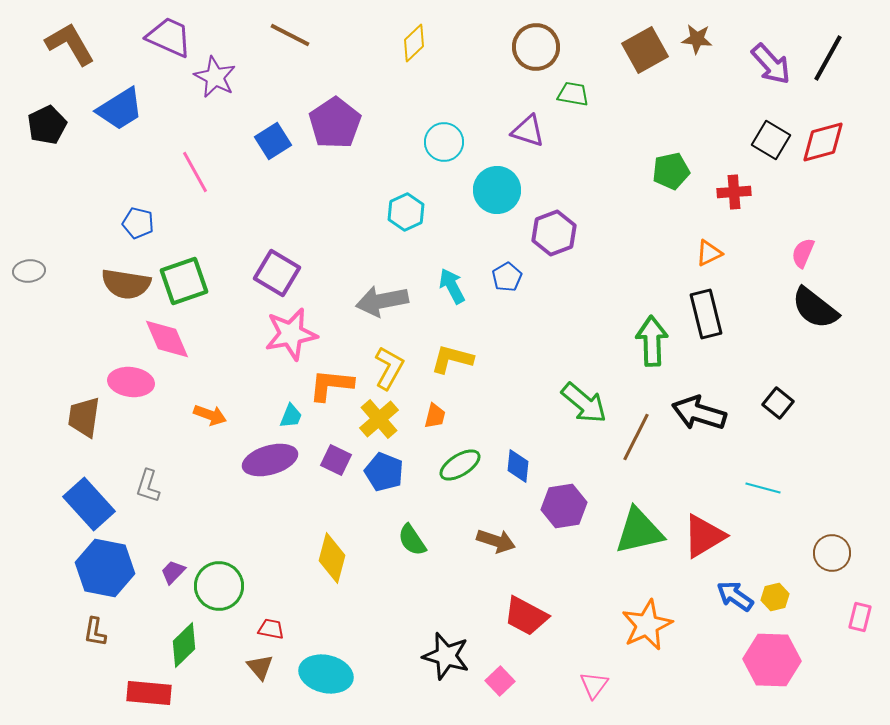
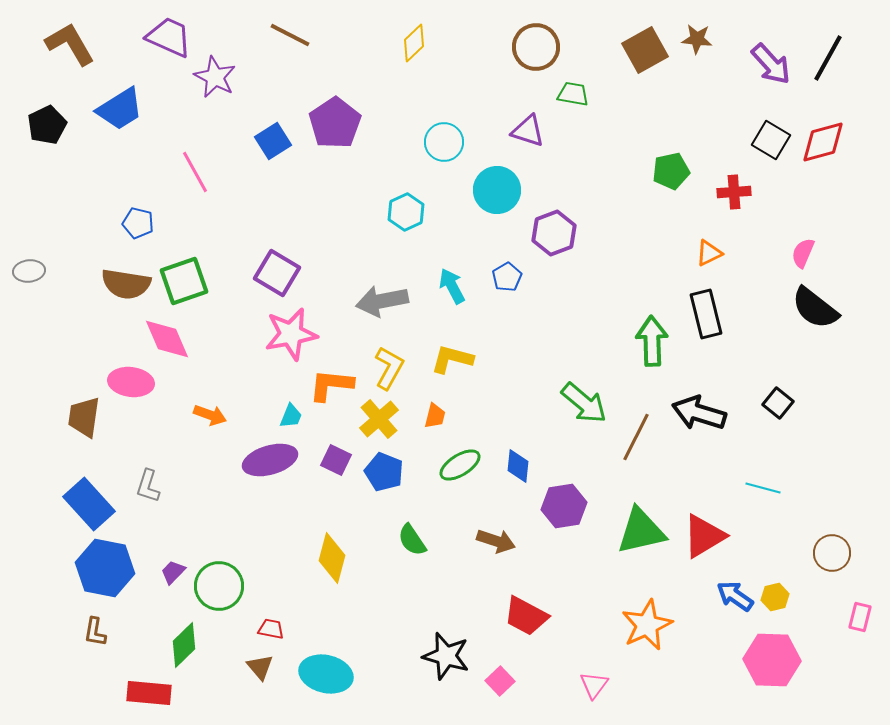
green triangle at (639, 531): moved 2 px right
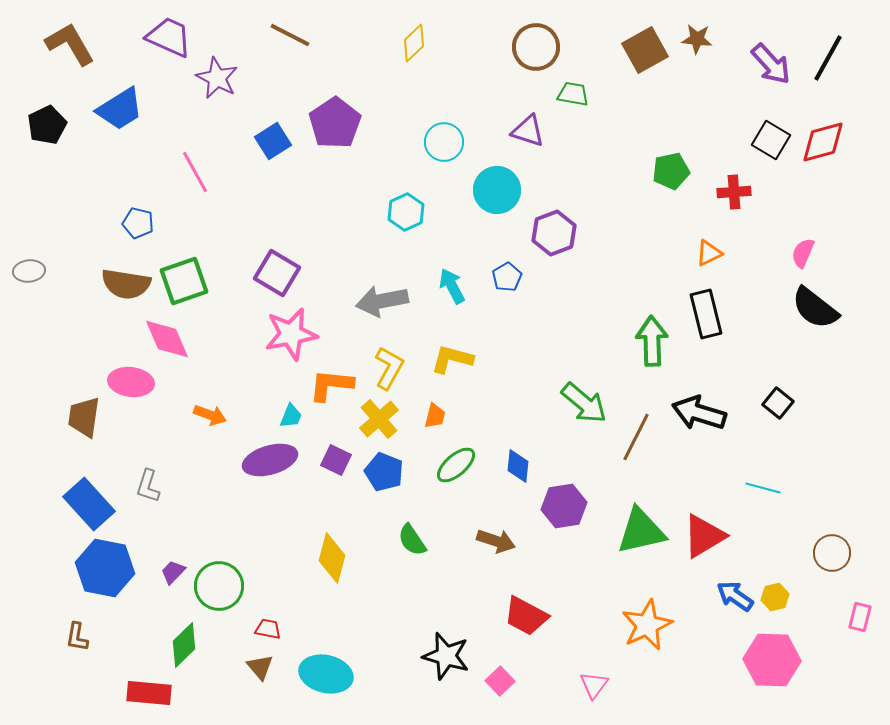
purple star at (215, 77): moved 2 px right, 1 px down
green ellipse at (460, 465): moved 4 px left; rotated 9 degrees counterclockwise
red trapezoid at (271, 629): moved 3 px left
brown L-shape at (95, 632): moved 18 px left, 5 px down
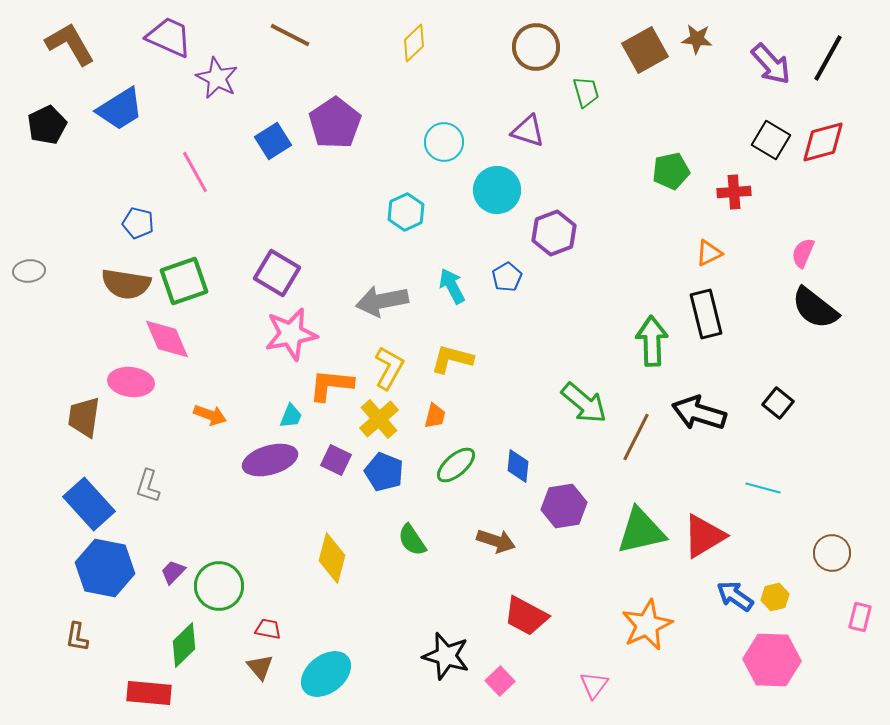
green trapezoid at (573, 94): moved 13 px right, 2 px up; rotated 64 degrees clockwise
cyan ellipse at (326, 674): rotated 51 degrees counterclockwise
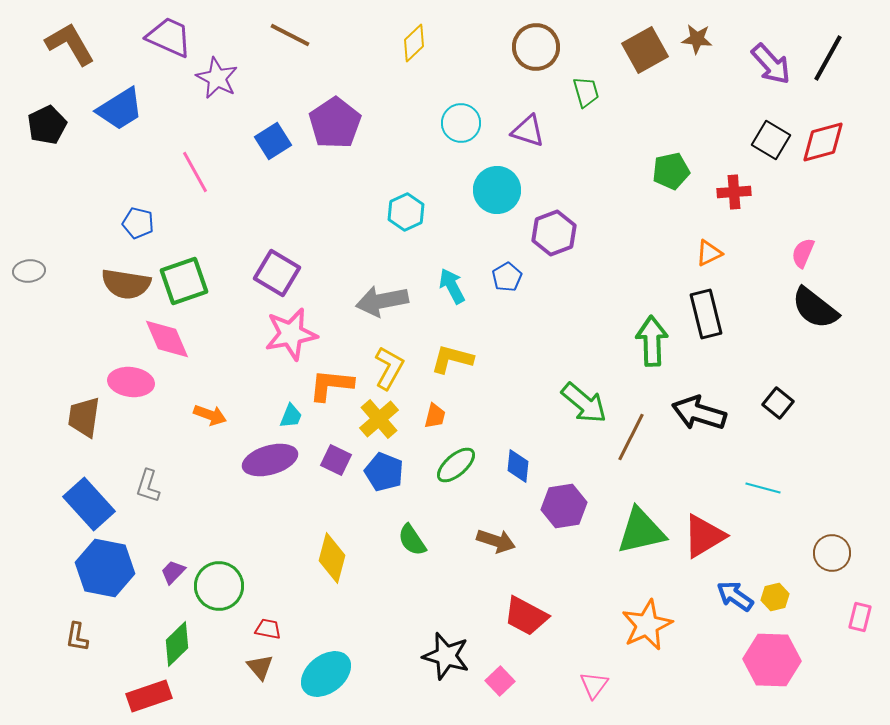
cyan circle at (444, 142): moved 17 px right, 19 px up
brown line at (636, 437): moved 5 px left
green diamond at (184, 645): moved 7 px left, 1 px up
red rectangle at (149, 693): moved 3 px down; rotated 24 degrees counterclockwise
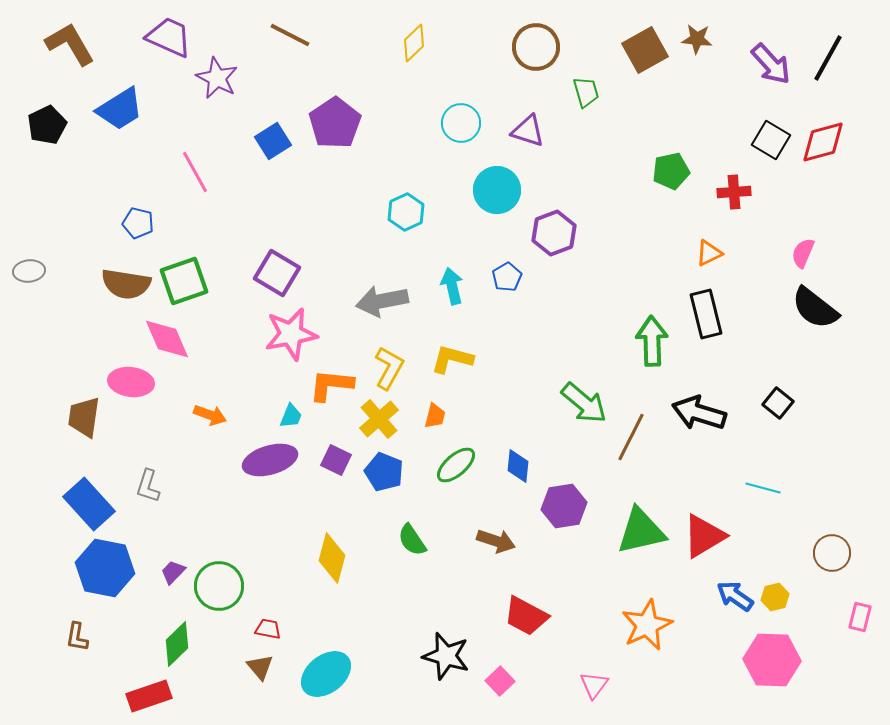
cyan arrow at (452, 286): rotated 15 degrees clockwise
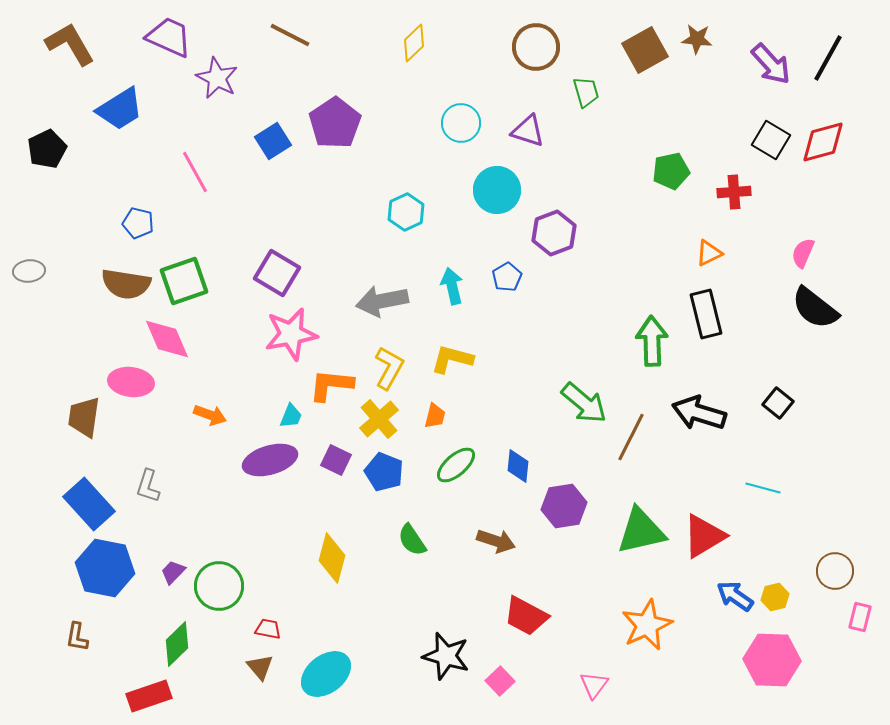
black pentagon at (47, 125): moved 24 px down
brown circle at (832, 553): moved 3 px right, 18 px down
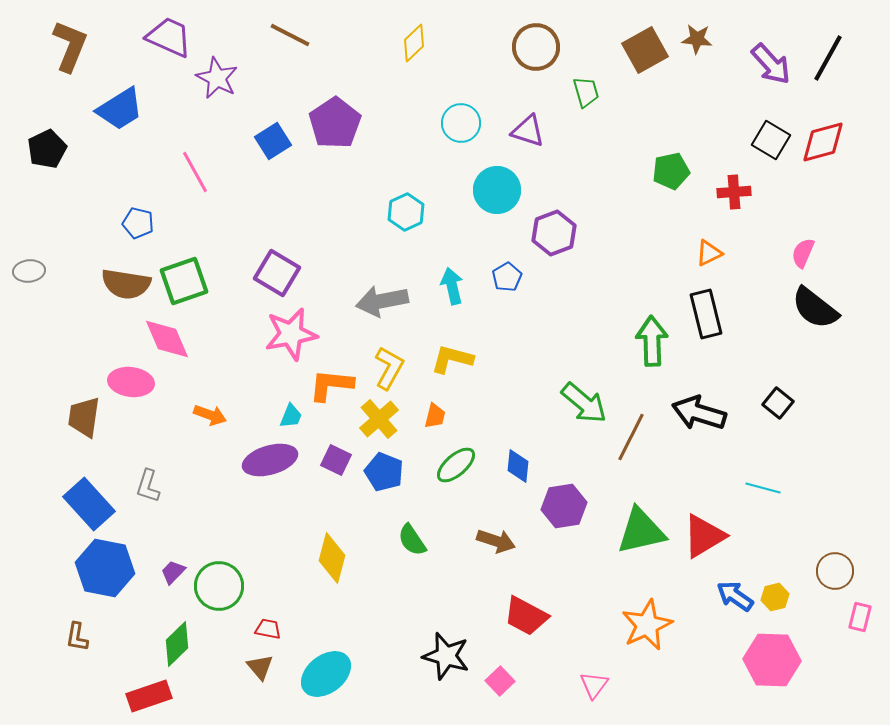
brown L-shape at (70, 44): moved 2 px down; rotated 52 degrees clockwise
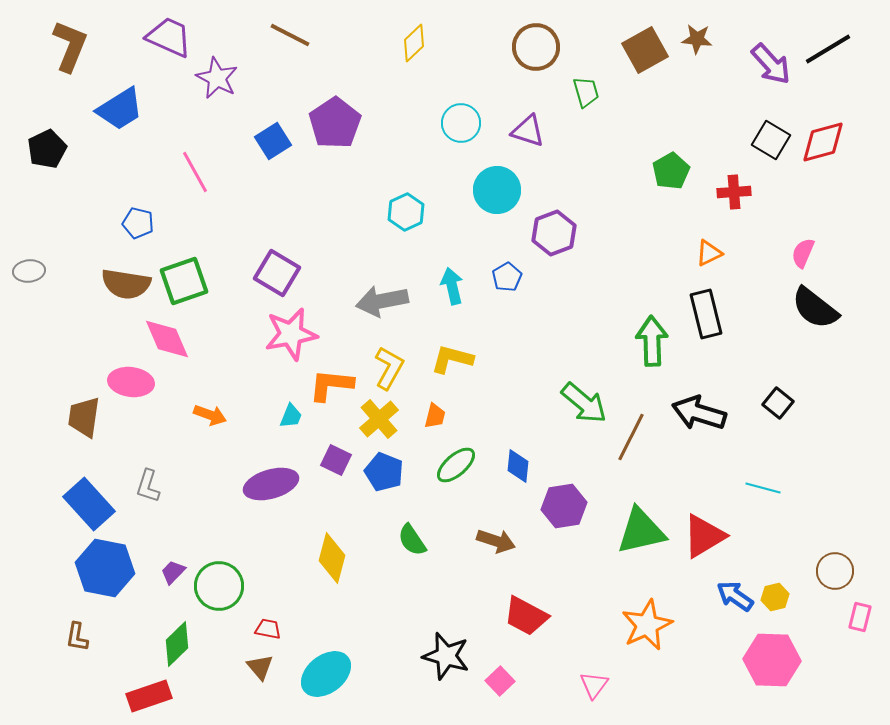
black line at (828, 58): moved 9 px up; rotated 30 degrees clockwise
green pentagon at (671, 171): rotated 18 degrees counterclockwise
purple ellipse at (270, 460): moved 1 px right, 24 px down
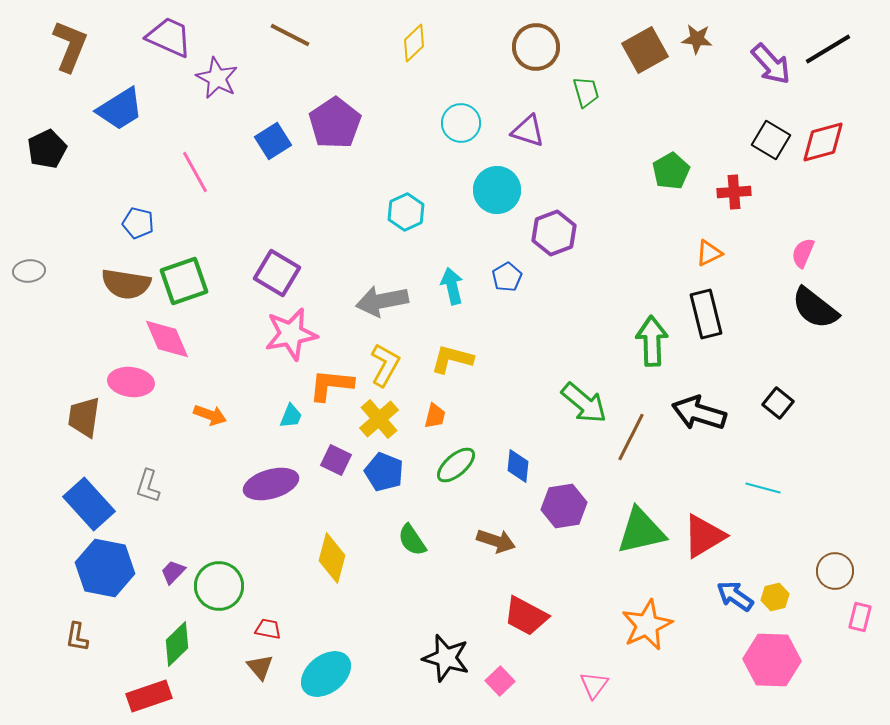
yellow L-shape at (389, 368): moved 4 px left, 3 px up
black star at (446, 656): moved 2 px down
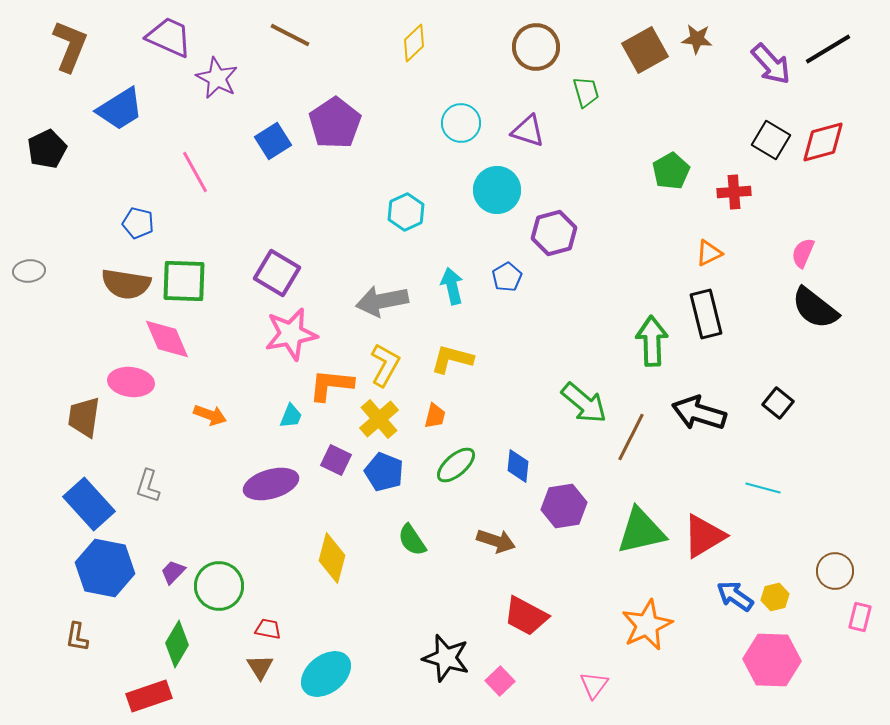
purple hexagon at (554, 233): rotated 6 degrees clockwise
green square at (184, 281): rotated 21 degrees clockwise
green diamond at (177, 644): rotated 15 degrees counterclockwise
brown triangle at (260, 667): rotated 8 degrees clockwise
